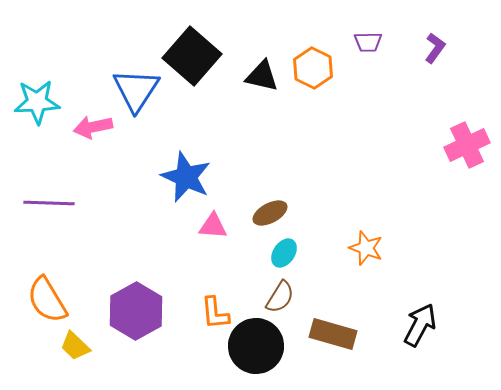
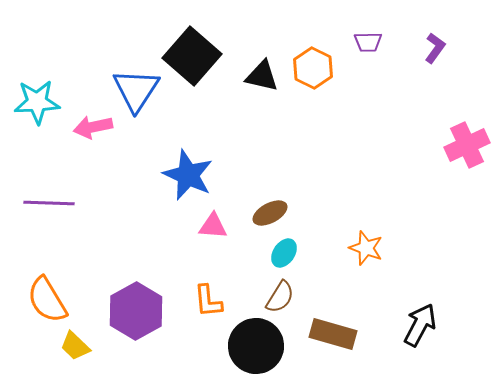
blue star: moved 2 px right, 2 px up
orange L-shape: moved 7 px left, 12 px up
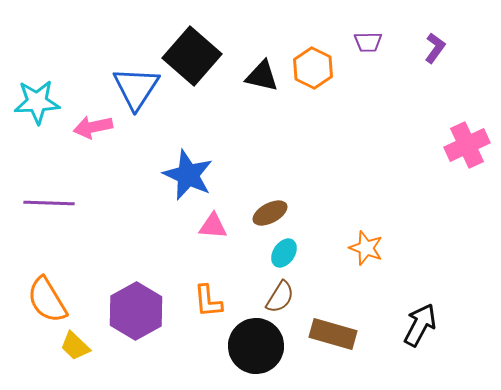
blue triangle: moved 2 px up
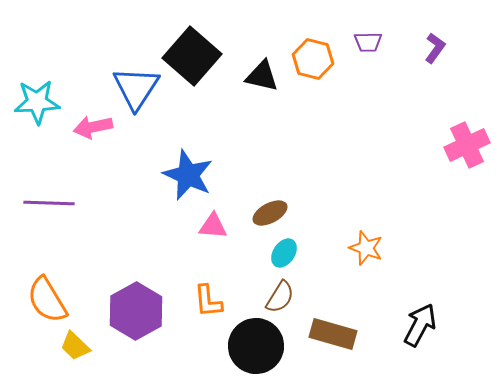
orange hexagon: moved 9 px up; rotated 12 degrees counterclockwise
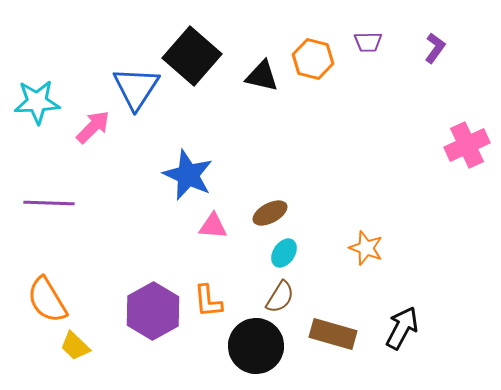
pink arrow: rotated 147 degrees clockwise
purple hexagon: moved 17 px right
black arrow: moved 18 px left, 3 px down
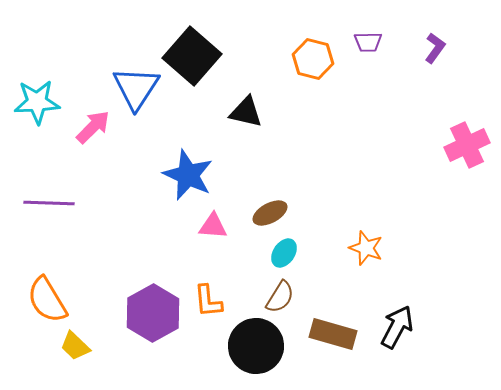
black triangle: moved 16 px left, 36 px down
purple hexagon: moved 2 px down
black arrow: moved 5 px left, 1 px up
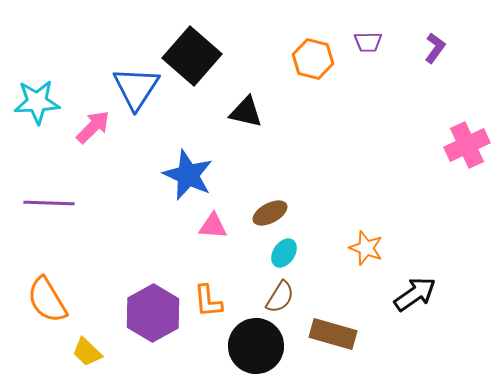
black arrow: moved 18 px right, 33 px up; rotated 27 degrees clockwise
yellow trapezoid: moved 12 px right, 6 px down
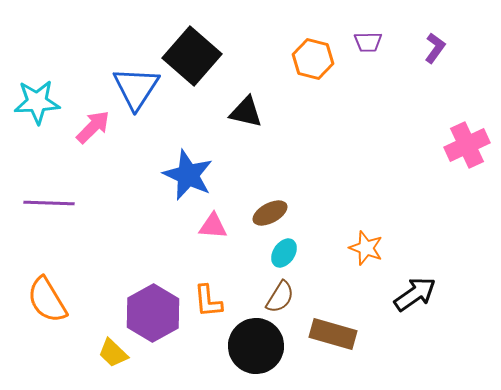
yellow trapezoid: moved 26 px right, 1 px down
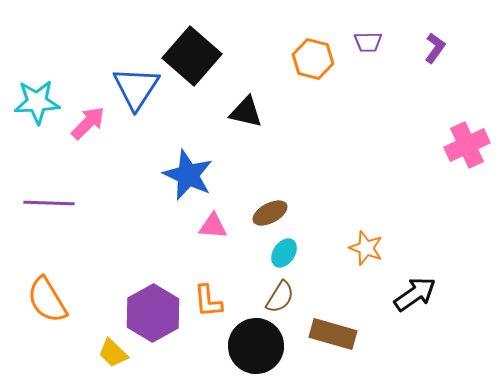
pink arrow: moved 5 px left, 4 px up
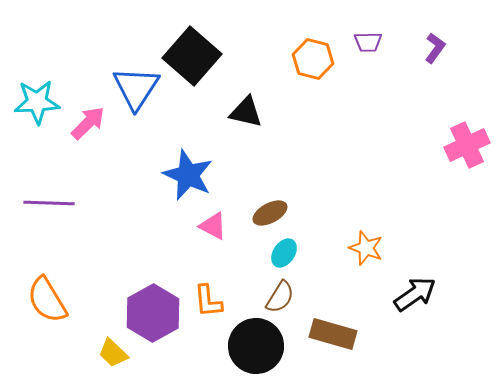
pink triangle: rotated 24 degrees clockwise
